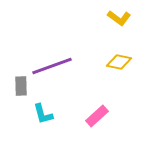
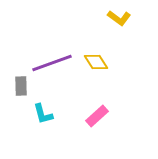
yellow diamond: moved 23 px left; rotated 45 degrees clockwise
purple line: moved 3 px up
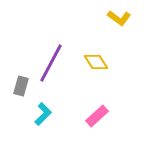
purple line: moved 1 px left; rotated 42 degrees counterclockwise
gray rectangle: rotated 18 degrees clockwise
cyan L-shape: rotated 120 degrees counterclockwise
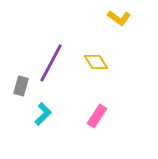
pink rectangle: rotated 15 degrees counterclockwise
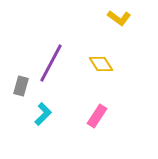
yellow diamond: moved 5 px right, 2 px down
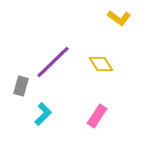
purple line: moved 2 px right, 1 px up; rotated 18 degrees clockwise
